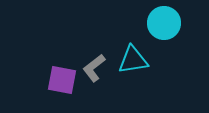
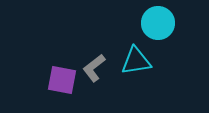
cyan circle: moved 6 px left
cyan triangle: moved 3 px right, 1 px down
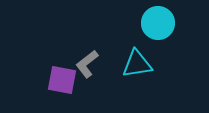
cyan triangle: moved 1 px right, 3 px down
gray L-shape: moved 7 px left, 4 px up
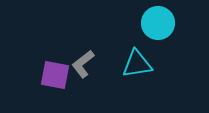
gray L-shape: moved 4 px left
purple square: moved 7 px left, 5 px up
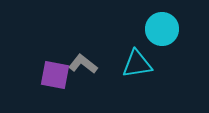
cyan circle: moved 4 px right, 6 px down
gray L-shape: rotated 76 degrees clockwise
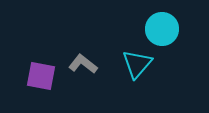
cyan triangle: rotated 40 degrees counterclockwise
purple square: moved 14 px left, 1 px down
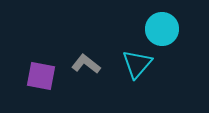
gray L-shape: moved 3 px right
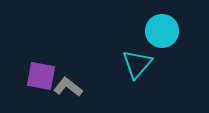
cyan circle: moved 2 px down
gray L-shape: moved 18 px left, 23 px down
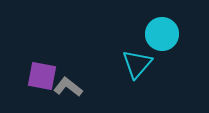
cyan circle: moved 3 px down
purple square: moved 1 px right
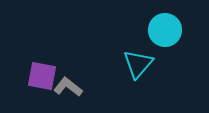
cyan circle: moved 3 px right, 4 px up
cyan triangle: moved 1 px right
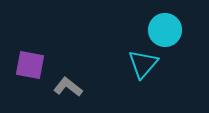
cyan triangle: moved 5 px right
purple square: moved 12 px left, 11 px up
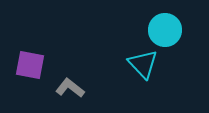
cyan triangle: rotated 24 degrees counterclockwise
gray L-shape: moved 2 px right, 1 px down
